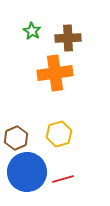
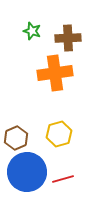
green star: rotated 12 degrees counterclockwise
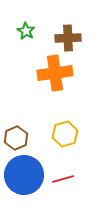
green star: moved 6 px left; rotated 12 degrees clockwise
yellow hexagon: moved 6 px right
blue circle: moved 3 px left, 3 px down
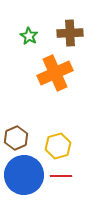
green star: moved 3 px right, 5 px down
brown cross: moved 2 px right, 5 px up
orange cross: rotated 16 degrees counterclockwise
yellow hexagon: moved 7 px left, 12 px down
red line: moved 2 px left, 3 px up; rotated 15 degrees clockwise
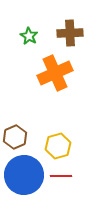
brown hexagon: moved 1 px left, 1 px up
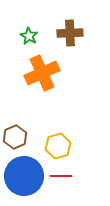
orange cross: moved 13 px left
blue circle: moved 1 px down
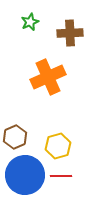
green star: moved 1 px right, 14 px up; rotated 18 degrees clockwise
orange cross: moved 6 px right, 4 px down
blue circle: moved 1 px right, 1 px up
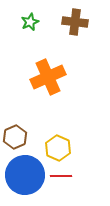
brown cross: moved 5 px right, 11 px up; rotated 10 degrees clockwise
yellow hexagon: moved 2 px down; rotated 20 degrees counterclockwise
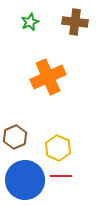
blue circle: moved 5 px down
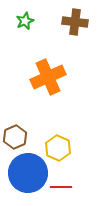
green star: moved 5 px left, 1 px up
red line: moved 11 px down
blue circle: moved 3 px right, 7 px up
